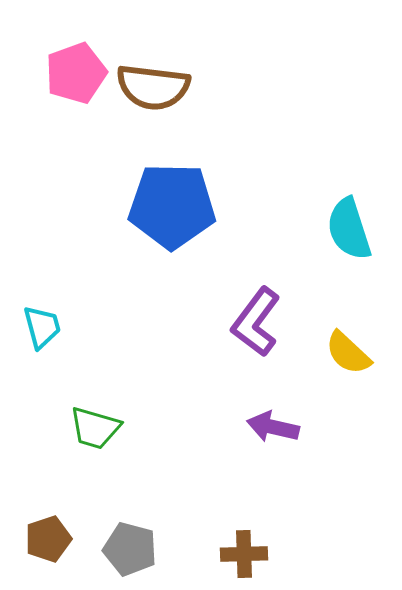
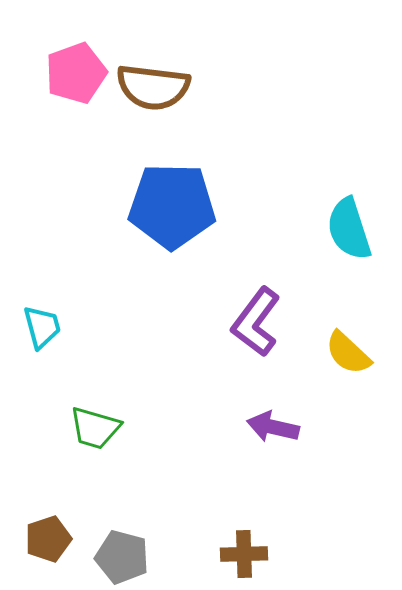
gray pentagon: moved 8 px left, 8 px down
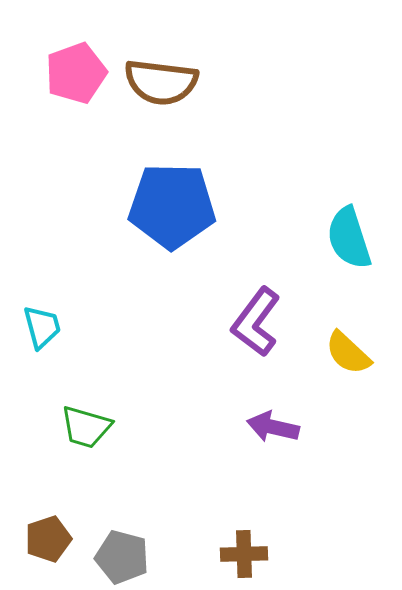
brown semicircle: moved 8 px right, 5 px up
cyan semicircle: moved 9 px down
green trapezoid: moved 9 px left, 1 px up
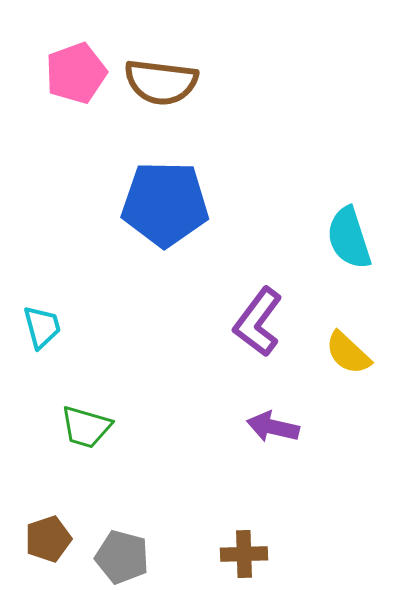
blue pentagon: moved 7 px left, 2 px up
purple L-shape: moved 2 px right
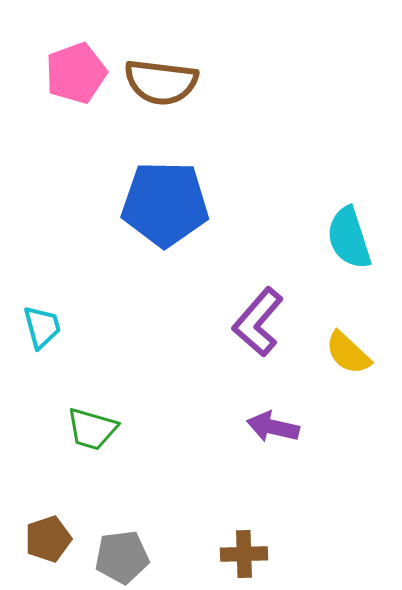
purple L-shape: rotated 4 degrees clockwise
green trapezoid: moved 6 px right, 2 px down
gray pentagon: rotated 22 degrees counterclockwise
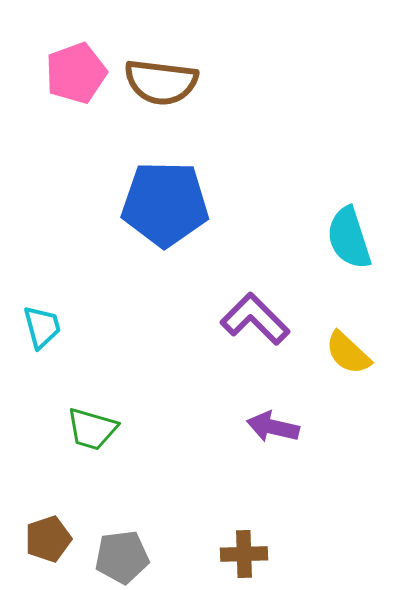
purple L-shape: moved 3 px left, 3 px up; rotated 94 degrees clockwise
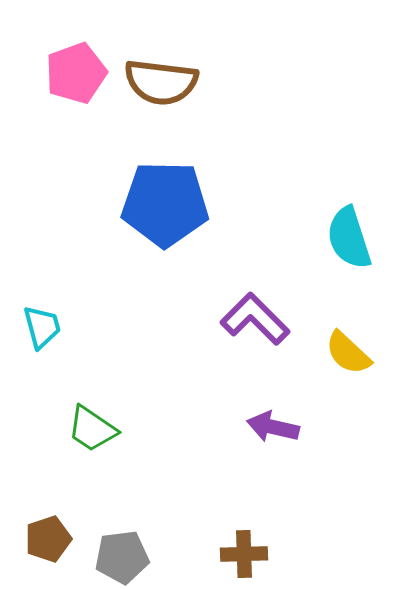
green trapezoid: rotated 18 degrees clockwise
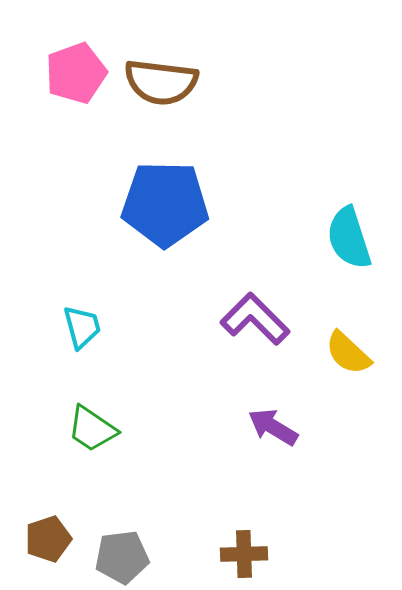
cyan trapezoid: moved 40 px right
purple arrow: rotated 18 degrees clockwise
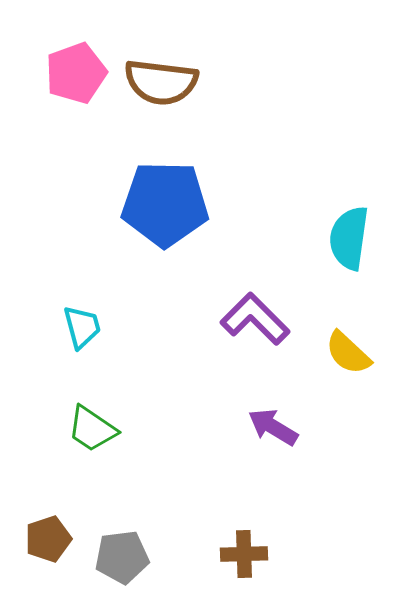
cyan semicircle: rotated 26 degrees clockwise
